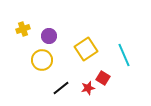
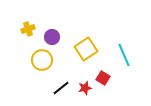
yellow cross: moved 5 px right
purple circle: moved 3 px right, 1 px down
red star: moved 3 px left
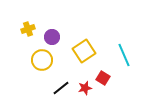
yellow square: moved 2 px left, 2 px down
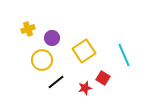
purple circle: moved 1 px down
black line: moved 5 px left, 6 px up
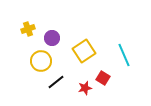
yellow circle: moved 1 px left, 1 px down
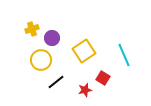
yellow cross: moved 4 px right
yellow circle: moved 1 px up
red star: moved 2 px down
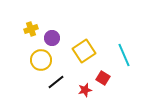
yellow cross: moved 1 px left
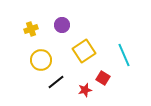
purple circle: moved 10 px right, 13 px up
